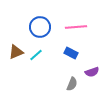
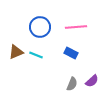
cyan line: rotated 64 degrees clockwise
purple semicircle: moved 9 px down; rotated 24 degrees counterclockwise
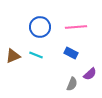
brown triangle: moved 3 px left, 4 px down
purple semicircle: moved 2 px left, 7 px up
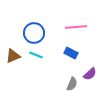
blue circle: moved 6 px left, 6 px down
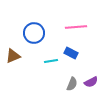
cyan line: moved 15 px right, 6 px down; rotated 32 degrees counterclockwise
purple semicircle: moved 1 px right, 8 px down; rotated 16 degrees clockwise
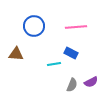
blue circle: moved 7 px up
brown triangle: moved 3 px right, 2 px up; rotated 28 degrees clockwise
cyan line: moved 3 px right, 3 px down
gray semicircle: moved 1 px down
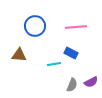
blue circle: moved 1 px right
brown triangle: moved 3 px right, 1 px down
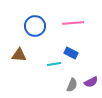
pink line: moved 3 px left, 4 px up
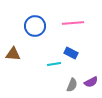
brown triangle: moved 6 px left, 1 px up
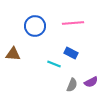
cyan line: rotated 32 degrees clockwise
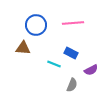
blue circle: moved 1 px right, 1 px up
brown triangle: moved 10 px right, 6 px up
purple semicircle: moved 12 px up
